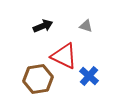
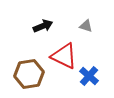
brown hexagon: moved 9 px left, 5 px up
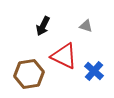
black arrow: rotated 138 degrees clockwise
blue cross: moved 5 px right, 5 px up
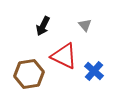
gray triangle: moved 1 px left, 1 px up; rotated 32 degrees clockwise
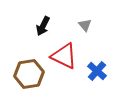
blue cross: moved 3 px right
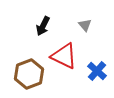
brown hexagon: rotated 12 degrees counterclockwise
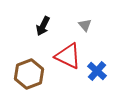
red triangle: moved 4 px right
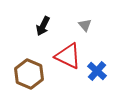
brown hexagon: rotated 16 degrees counterclockwise
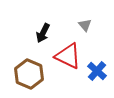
black arrow: moved 7 px down
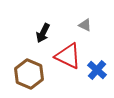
gray triangle: rotated 24 degrees counterclockwise
blue cross: moved 1 px up
